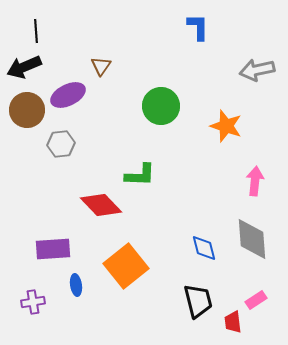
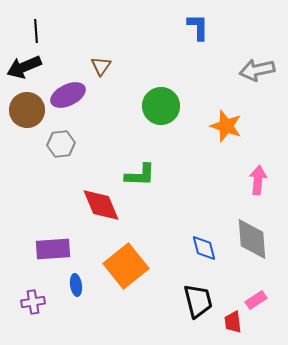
pink arrow: moved 3 px right, 1 px up
red diamond: rotated 21 degrees clockwise
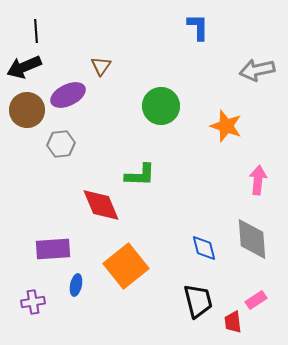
blue ellipse: rotated 20 degrees clockwise
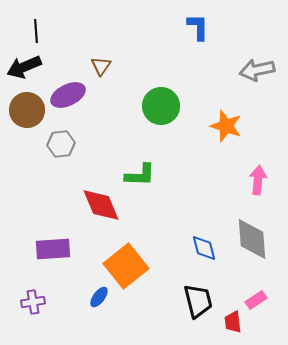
blue ellipse: moved 23 px right, 12 px down; rotated 25 degrees clockwise
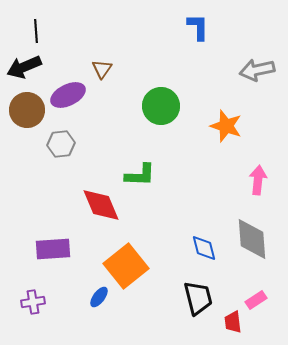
brown triangle: moved 1 px right, 3 px down
black trapezoid: moved 3 px up
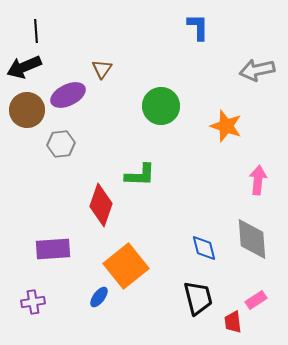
red diamond: rotated 42 degrees clockwise
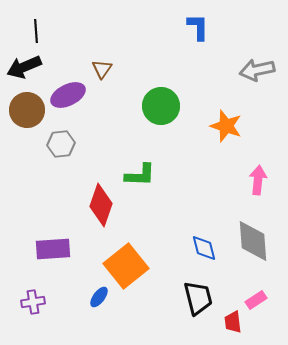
gray diamond: moved 1 px right, 2 px down
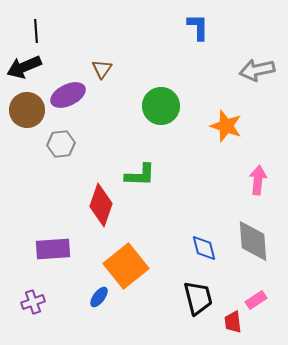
purple cross: rotated 10 degrees counterclockwise
